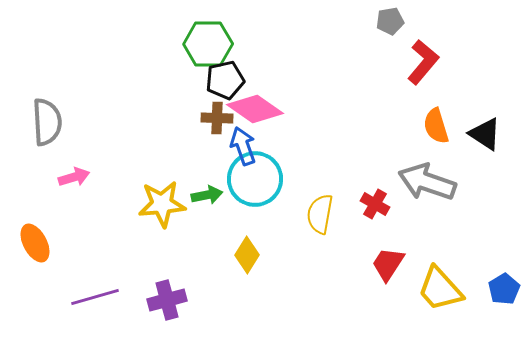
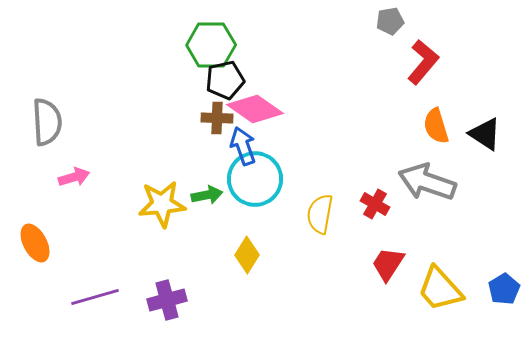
green hexagon: moved 3 px right, 1 px down
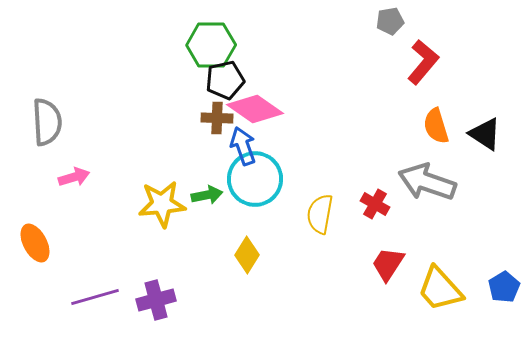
blue pentagon: moved 2 px up
purple cross: moved 11 px left
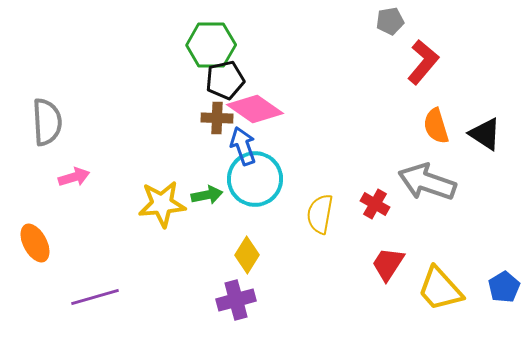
purple cross: moved 80 px right
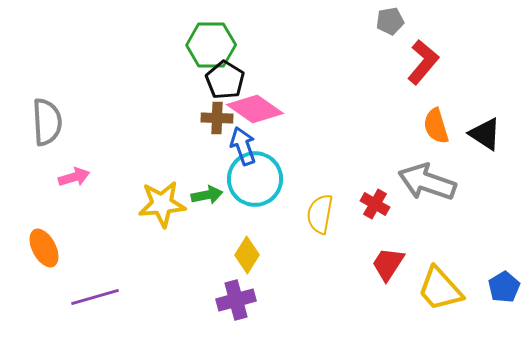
black pentagon: rotated 27 degrees counterclockwise
orange ellipse: moved 9 px right, 5 px down
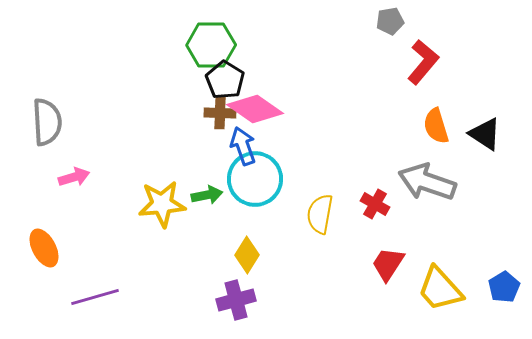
brown cross: moved 3 px right, 5 px up
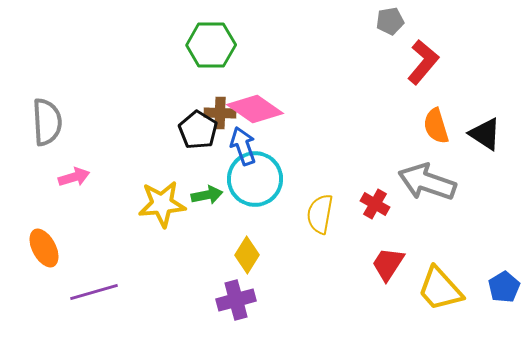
black pentagon: moved 27 px left, 50 px down
purple line: moved 1 px left, 5 px up
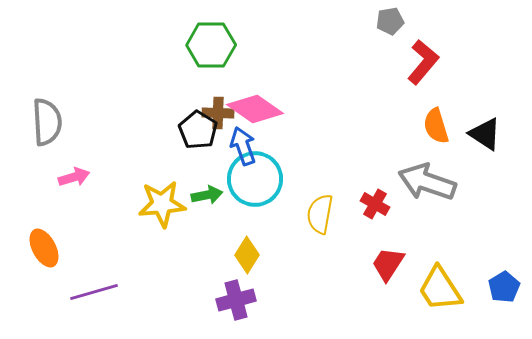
brown cross: moved 2 px left
yellow trapezoid: rotated 9 degrees clockwise
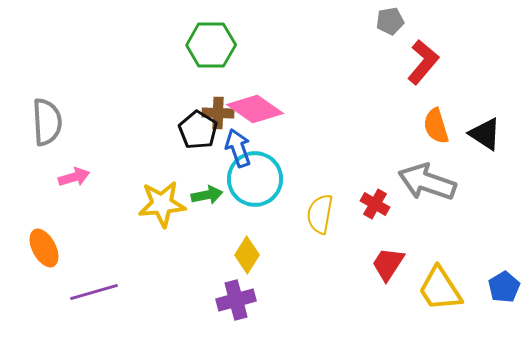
blue arrow: moved 5 px left, 2 px down
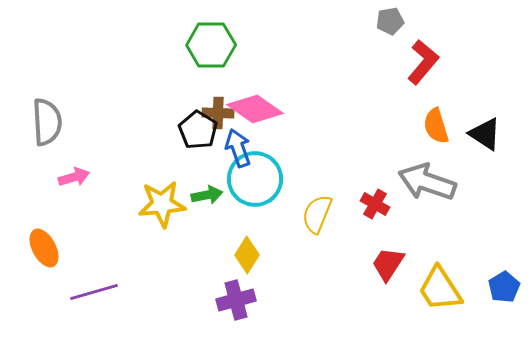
yellow semicircle: moved 3 px left; rotated 12 degrees clockwise
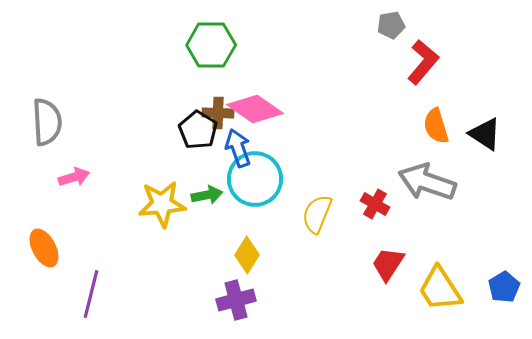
gray pentagon: moved 1 px right, 4 px down
purple line: moved 3 px left, 2 px down; rotated 60 degrees counterclockwise
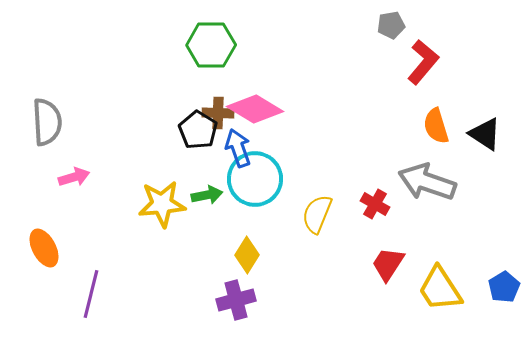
pink diamond: rotated 4 degrees counterclockwise
